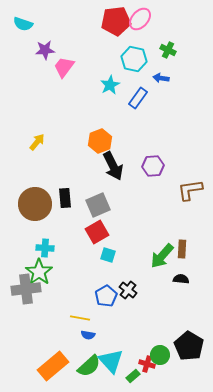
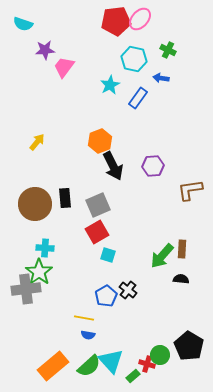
yellow line: moved 4 px right
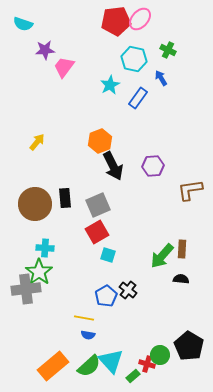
blue arrow: rotated 49 degrees clockwise
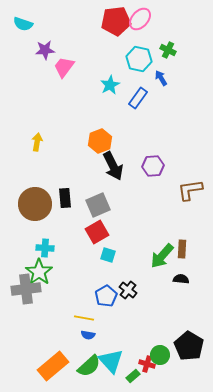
cyan hexagon: moved 5 px right
yellow arrow: rotated 30 degrees counterclockwise
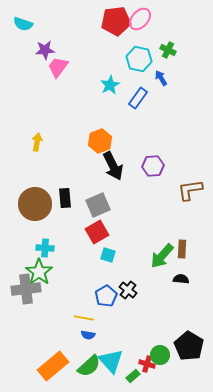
pink trapezoid: moved 6 px left
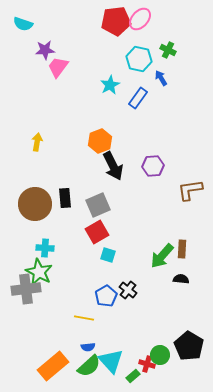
green star: rotated 8 degrees counterclockwise
blue semicircle: moved 12 px down; rotated 16 degrees counterclockwise
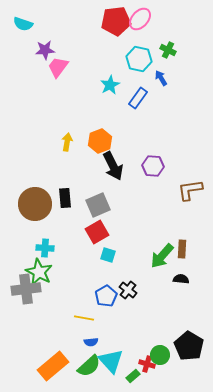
yellow arrow: moved 30 px right
purple hexagon: rotated 10 degrees clockwise
blue semicircle: moved 3 px right, 5 px up
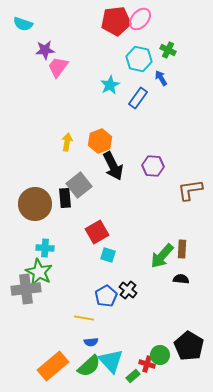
gray square: moved 19 px left, 20 px up; rotated 15 degrees counterclockwise
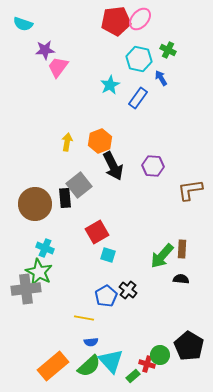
cyan cross: rotated 18 degrees clockwise
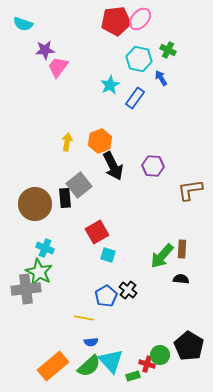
blue rectangle: moved 3 px left
green rectangle: rotated 24 degrees clockwise
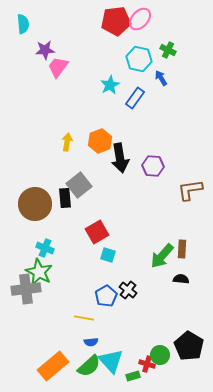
cyan semicircle: rotated 114 degrees counterclockwise
black arrow: moved 7 px right, 8 px up; rotated 16 degrees clockwise
